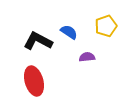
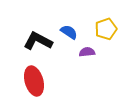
yellow pentagon: moved 3 px down
purple semicircle: moved 5 px up
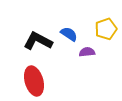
blue semicircle: moved 2 px down
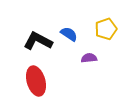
purple semicircle: moved 2 px right, 6 px down
red ellipse: moved 2 px right
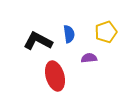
yellow pentagon: moved 3 px down
blue semicircle: rotated 48 degrees clockwise
red ellipse: moved 19 px right, 5 px up
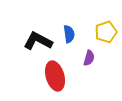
purple semicircle: rotated 112 degrees clockwise
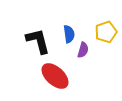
black L-shape: rotated 48 degrees clockwise
purple semicircle: moved 6 px left, 8 px up
red ellipse: rotated 32 degrees counterclockwise
